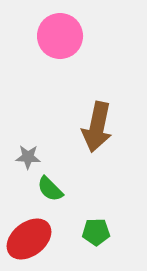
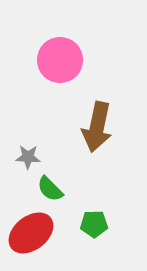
pink circle: moved 24 px down
green pentagon: moved 2 px left, 8 px up
red ellipse: moved 2 px right, 6 px up
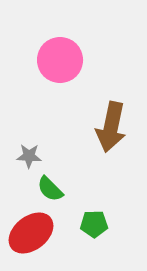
brown arrow: moved 14 px right
gray star: moved 1 px right, 1 px up
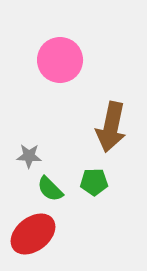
green pentagon: moved 42 px up
red ellipse: moved 2 px right, 1 px down
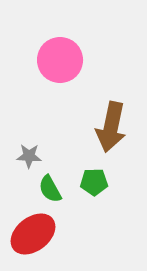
green semicircle: rotated 16 degrees clockwise
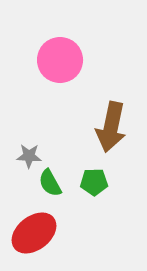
green semicircle: moved 6 px up
red ellipse: moved 1 px right, 1 px up
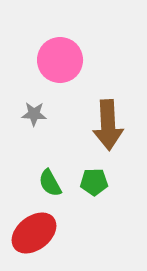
brown arrow: moved 3 px left, 2 px up; rotated 15 degrees counterclockwise
gray star: moved 5 px right, 42 px up
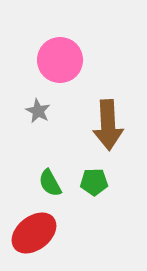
gray star: moved 4 px right, 3 px up; rotated 25 degrees clockwise
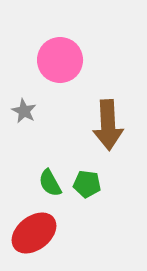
gray star: moved 14 px left
green pentagon: moved 7 px left, 2 px down; rotated 8 degrees clockwise
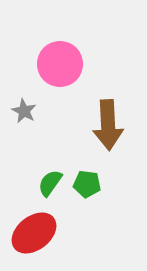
pink circle: moved 4 px down
green semicircle: rotated 64 degrees clockwise
